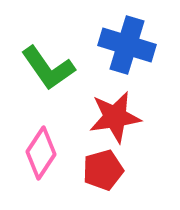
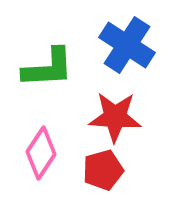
blue cross: rotated 16 degrees clockwise
green L-shape: rotated 58 degrees counterclockwise
red star: rotated 12 degrees clockwise
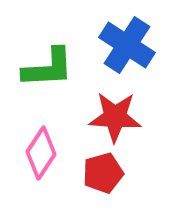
red pentagon: moved 3 px down
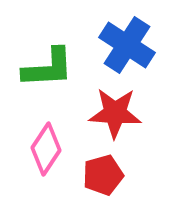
red star: moved 4 px up
pink diamond: moved 5 px right, 4 px up
red pentagon: moved 2 px down
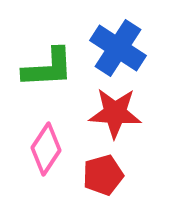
blue cross: moved 9 px left, 3 px down
